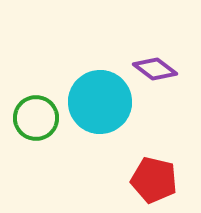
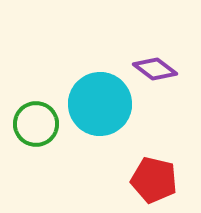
cyan circle: moved 2 px down
green circle: moved 6 px down
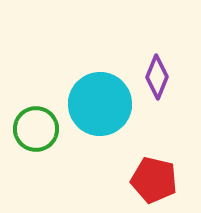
purple diamond: moved 2 px right, 8 px down; rotated 75 degrees clockwise
green circle: moved 5 px down
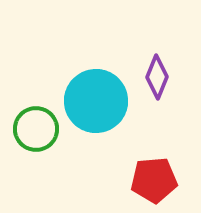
cyan circle: moved 4 px left, 3 px up
red pentagon: rotated 18 degrees counterclockwise
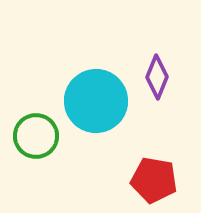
green circle: moved 7 px down
red pentagon: rotated 15 degrees clockwise
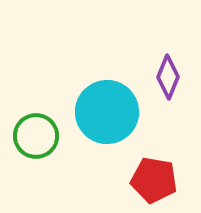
purple diamond: moved 11 px right
cyan circle: moved 11 px right, 11 px down
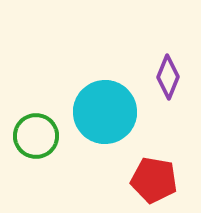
cyan circle: moved 2 px left
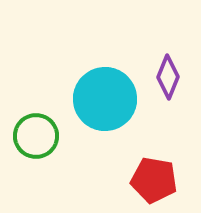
cyan circle: moved 13 px up
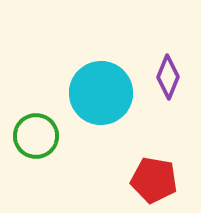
cyan circle: moved 4 px left, 6 px up
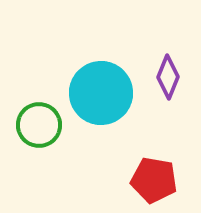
green circle: moved 3 px right, 11 px up
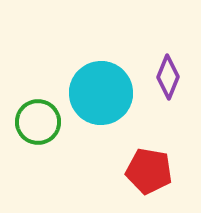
green circle: moved 1 px left, 3 px up
red pentagon: moved 5 px left, 9 px up
